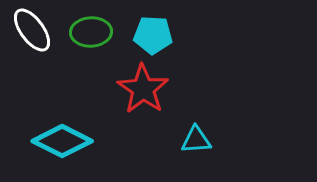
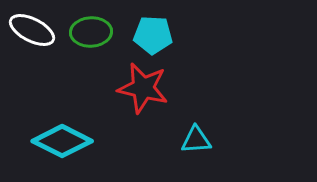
white ellipse: rotated 27 degrees counterclockwise
red star: moved 1 px up; rotated 21 degrees counterclockwise
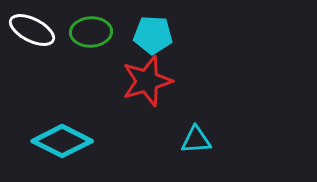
red star: moved 4 px right, 7 px up; rotated 30 degrees counterclockwise
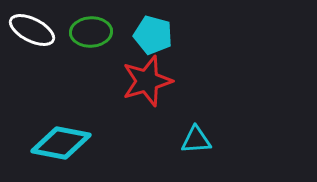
cyan pentagon: rotated 12 degrees clockwise
cyan diamond: moved 1 px left, 2 px down; rotated 16 degrees counterclockwise
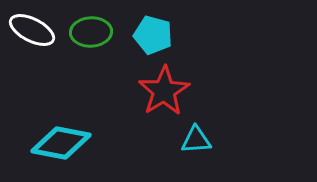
red star: moved 17 px right, 10 px down; rotated 15 degrees counterclockwise
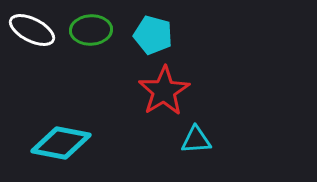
green ellipse: moved 2 px up
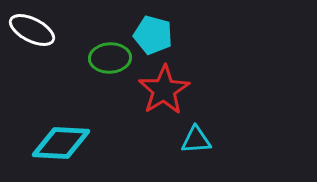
green ellipse: moved 19 px right, 28 px down
red star: moved 1 px up
cyan diamond: rotated 8 degrees counterclockwise
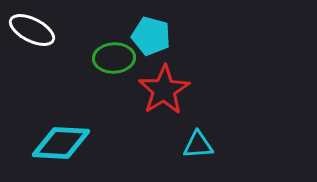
cyan pentagon: moved 2 px left, 1 px down
green ellipse: moved 4 px right
cyan triangle: moved 2 px right, 5 px down
